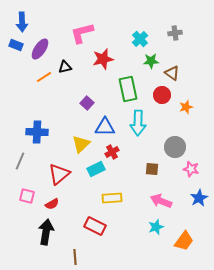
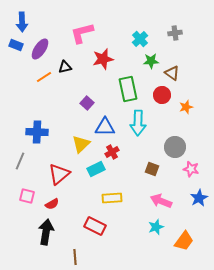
brown square: rotated 16 degrees clockwise
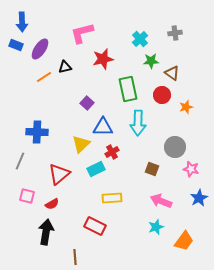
blue triangle: moved 2 px left
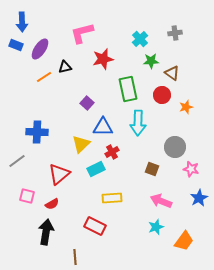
gray line: moved 3 px left; rotated 30 degrees clockwise
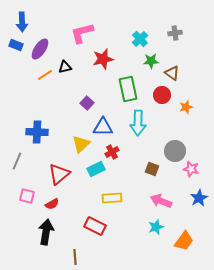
orange line: moved 1 px right, 2 px up
gray circle: moved 4 px down
gray line: rotated 30 degrees counterclockwise
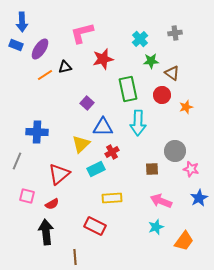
brown square: rotated 24 degrees counterclockwise
black arrow: rotated 15 degrees counterclockwise
